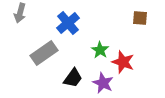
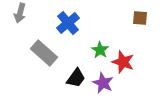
gray rectangle: rotated 76 degrees clockwise
black trapezoid: moved 3 px right
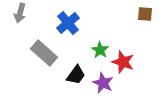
brown square: moved 5 px right, 4 px up
black trapezoid: moved 3 px up
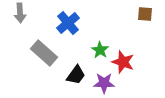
gray arrow: rotated 18 degrees counterclockwise
purple star: moved 1 px right; rotated 25 degrees counterclockwise
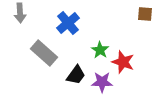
purple star: moved 2 px left, 1 px up
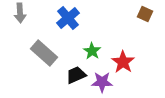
brown square: rotated 21 degrees clockwise
blue cross: moved 5 px up
green star: moved 8 px left, 1 px down
red star: rotated 15 degrees clockwise
black trapezoid: rotated 150 degrees counterclockwise
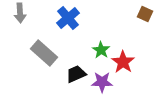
green star: moved 9 px right, 1 px up
black trapezoid: moved 1 px up
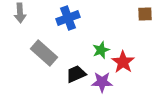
brown square: rotated 28 degrees counterclockwise
blue cross: rotated 20 degrees clockwise
green star: rotated 18 degrees clockwise
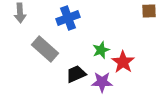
brown square: moved 4 px right, 3 px up
gray rectangle: moved 1 px right, 4 px up
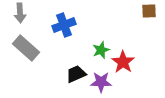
blue cross: moved 4 px left, 7 px down
gray rectangle: moved 19 px left, 1 px up
purple star: moved 1 px left
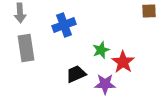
gray rectangle: rotated 40 degrees clockwise
purple star: moved 4 px right, 2 px down
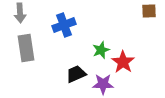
purple star: moved 2 px left
